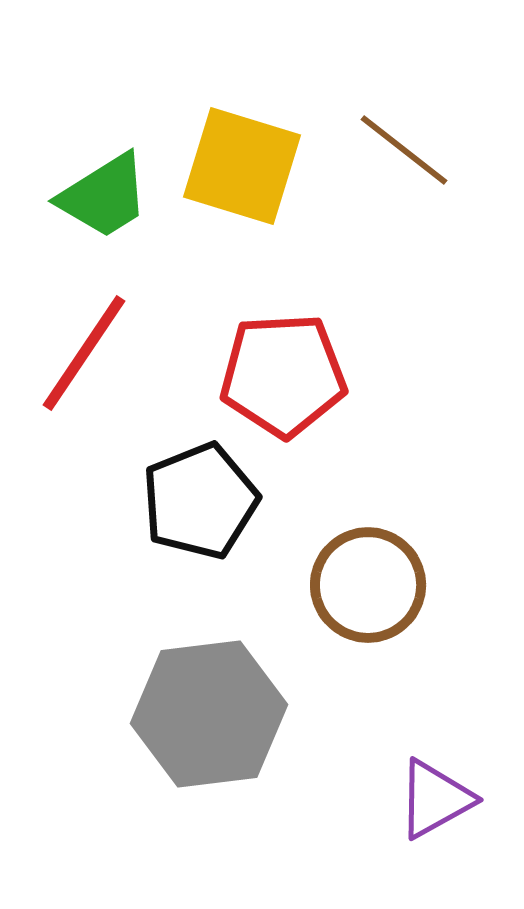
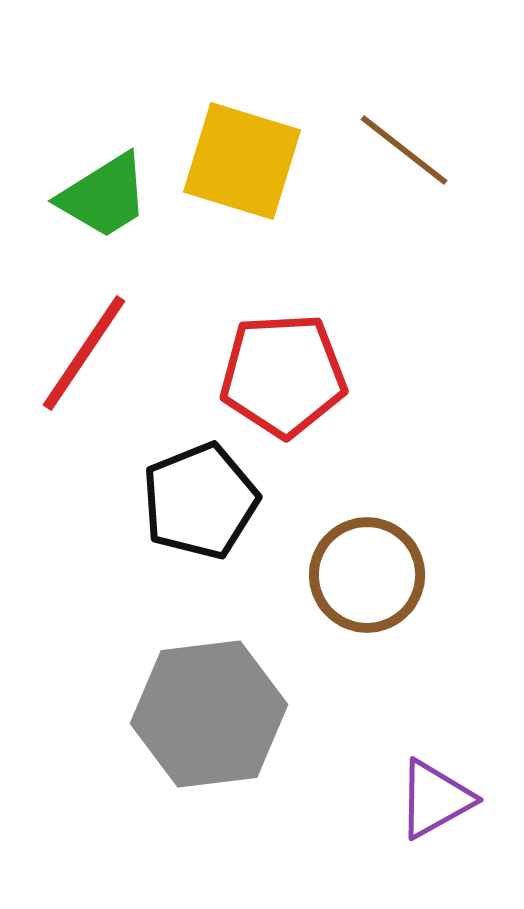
yellow square: moved 5 px up
brown circle: moved 1 px left, 10 px up
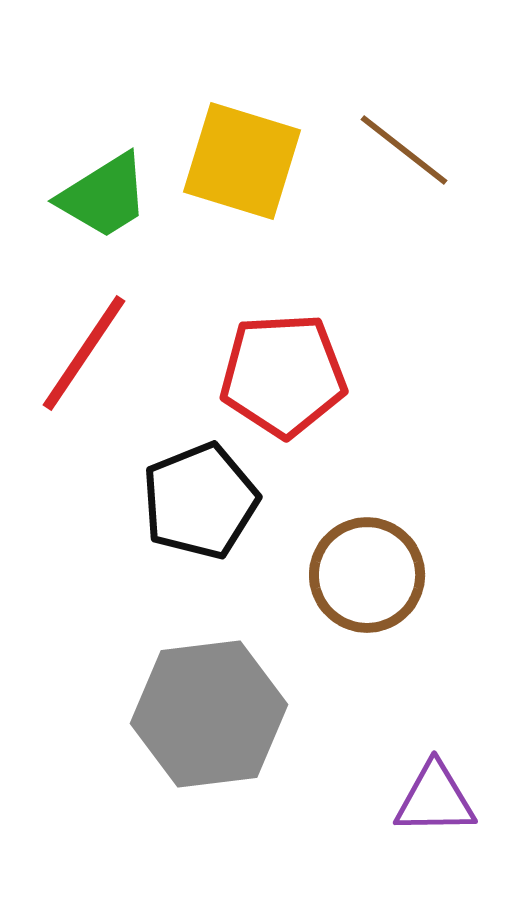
purple triangle: rotated 28 degrees clockwise
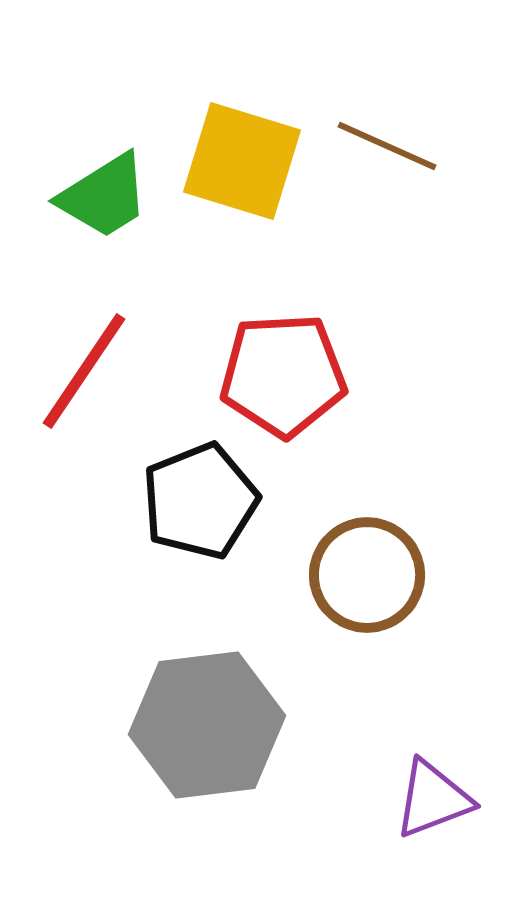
brown line: moved 17 px left, 4 px up; rotated 14 degrees counterclockwise
red line: moved 18 px down
gray hexagon: moved 2 px left, 11 px down
purple triangle: moved 2 px left; rotated 20 degrees counterclockwise
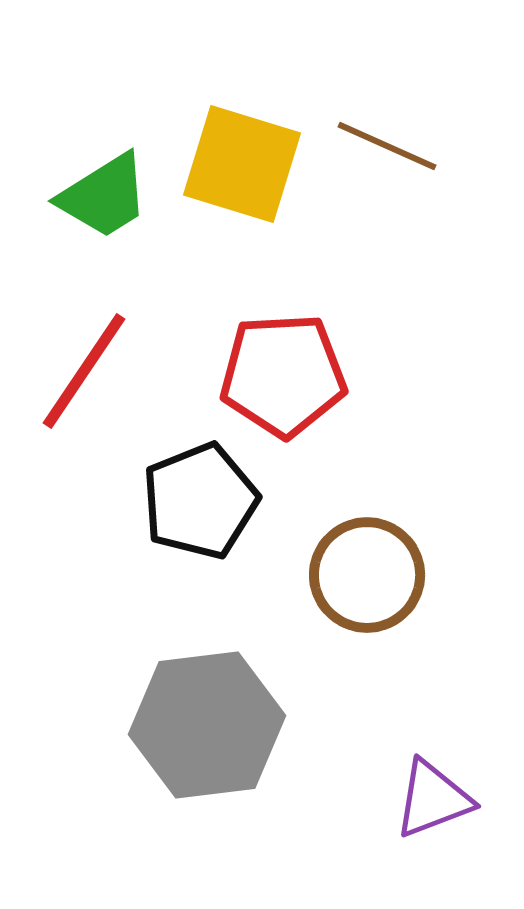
yellow square: moved 3 px down
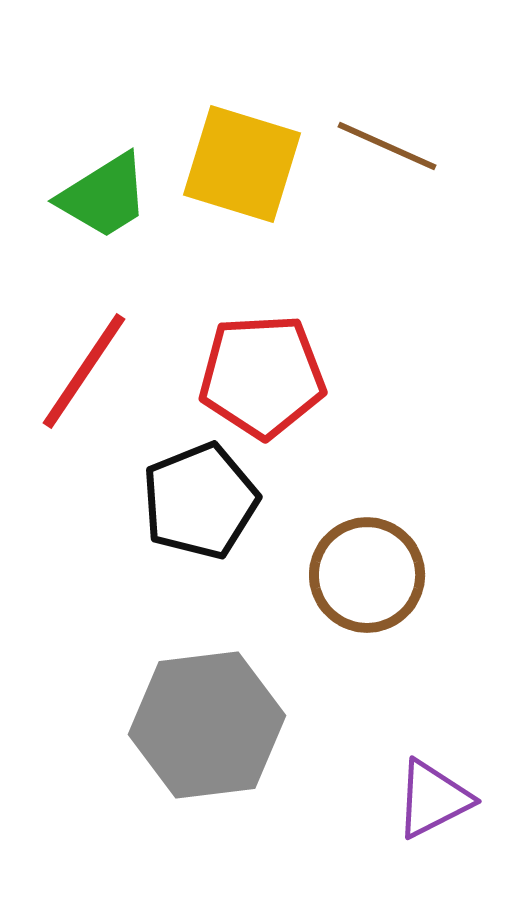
red pentagon: moved 21 px left, 1 px down
purple triangle: rotated 6 degrees counterclockwise
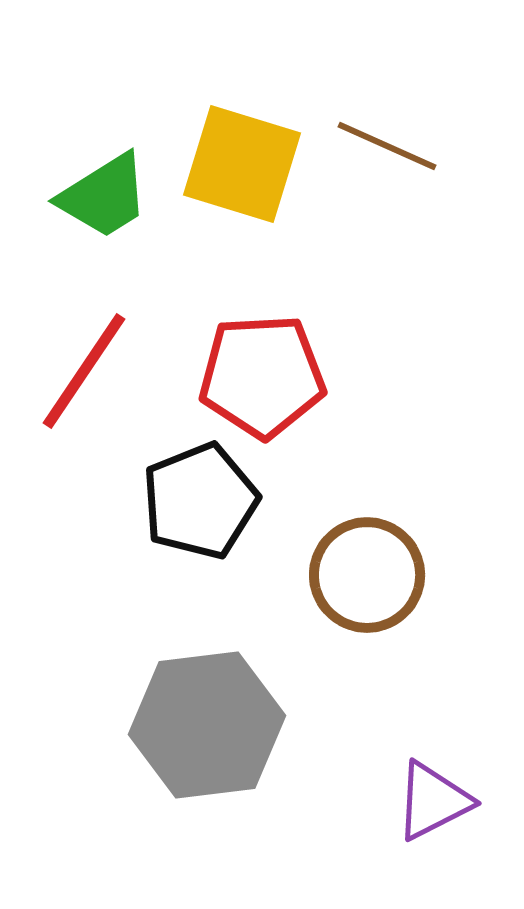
purple triangle: moved 2 px down
